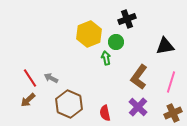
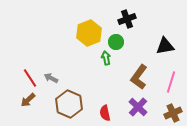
yellow hexagon: moved 1 px up
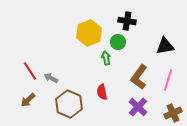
black cross: moved 2 px down; rotated 30 degrees clockwise
green circle: moved 2 px right
red line: moved 7 px up
pink line: moved 3 px left, 2 px up
red semicircle: moved 3 px left, 21 px up
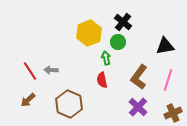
black cross: moved 4 px left, 1 px down; rotated 30 degrees clockwise
gray arrow: moved 8 px up; rotated 24 degrees counterclockwise
red semicircle: moved 12 px up
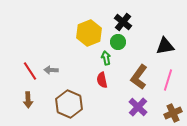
brown arrow: rotated 49 degrees counterclockwise
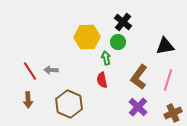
yellow hexagon: moved 2 px left, 4 px down; rotated 20 degrees clockwise
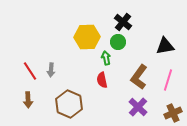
gray arrow: rotated 88 degrees counterclockwise
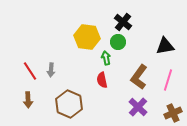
yellow hexagon: rotated 10 degrees clockwise
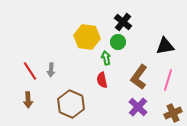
brown hexagon: moved 2 px right
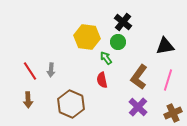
green arrow: rotated 24 degrees counterclockwise
